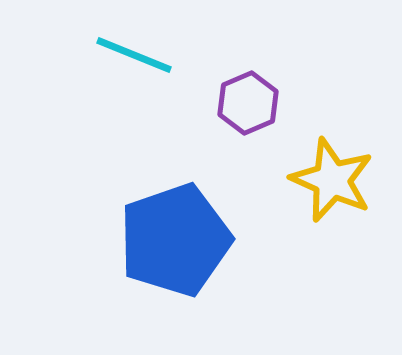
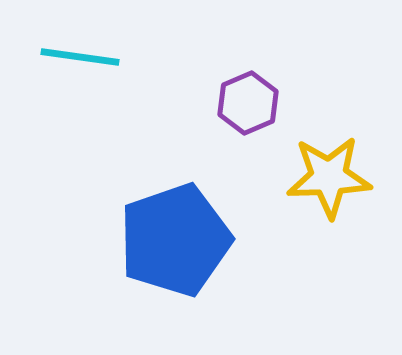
cyan line: moved 54 px left, 2 px down; rotated 14 degrees counterclockwise
yellow star: moved 3 px left, 3 px up; rotated 26 degrees counterclockwise
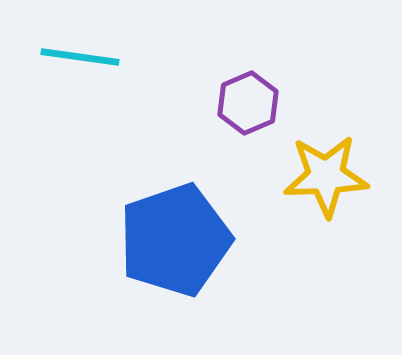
yellow star: moved 3 px left, 1 px up
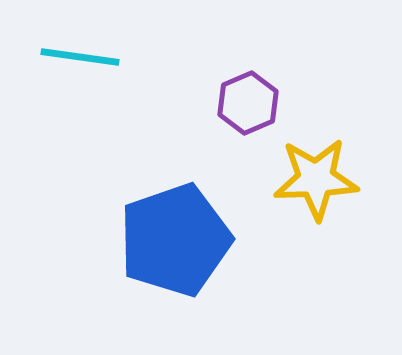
yellow star: moved 10 px left, 3 px down
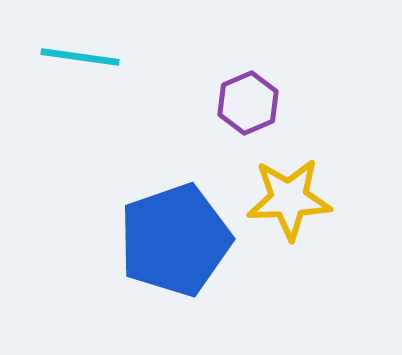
yellow star: moved 27 px left, 20 px down
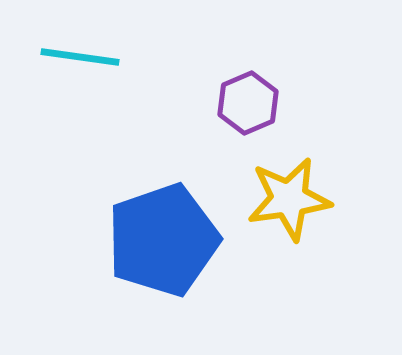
yellow star: rotated 6 degrees counterclockwise
blue pentagon: moved 12 px left
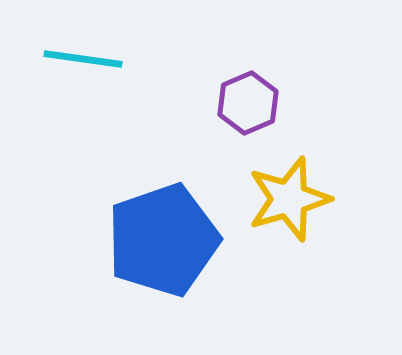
cyan line: moved 3 px right, 2 px down
yellow star: rotated 8 degrees counterclockwise
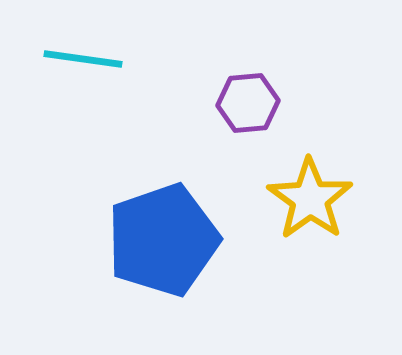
purple hexagon: rotated 18 degrees clockwise
yellow star: moved 21 px right; rotated 20 degrees counterclockwise
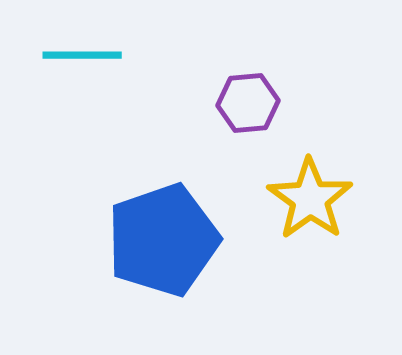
cyan line: moved 1 px left, 4 px up; rotated 8 degrees counterclockwise
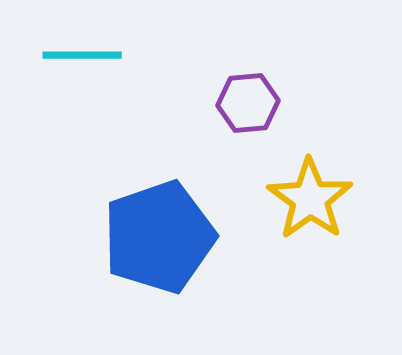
blue pentagon: moved 4 px left, 3 px up
